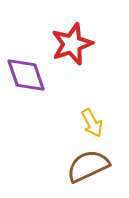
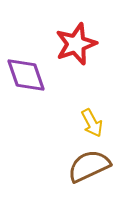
red star: moved 4 px right
brown semicircle: moved 1 px right
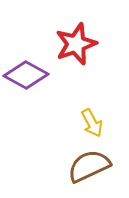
purple diamond: rotated 42 degrees counterclockwise
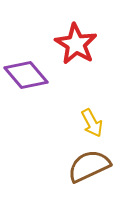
red star: rotated 21 degrees counterclockwise
purple diamond: rotated 21 degrees clockwise
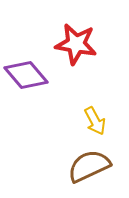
red star: rotated 21 degrees counterclockwise
yellow arrow: moved 3 px right, 2 px up
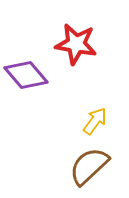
yellow arrow: rotated 116 degrees counterclockwise
brown semicircle: rotated 18 degrees counterclockwise
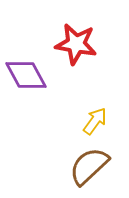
purple diamond: rotated 12 degrees clockwise
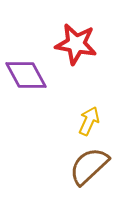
yellow arrow: moved 6 px left; rotated 12 degrees counterclockwise
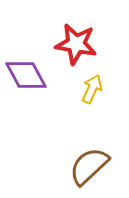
yellow arrow: moved 3 px right, 32 px up
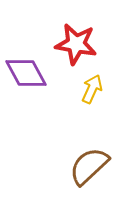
purple diamond: moved 2 px up
